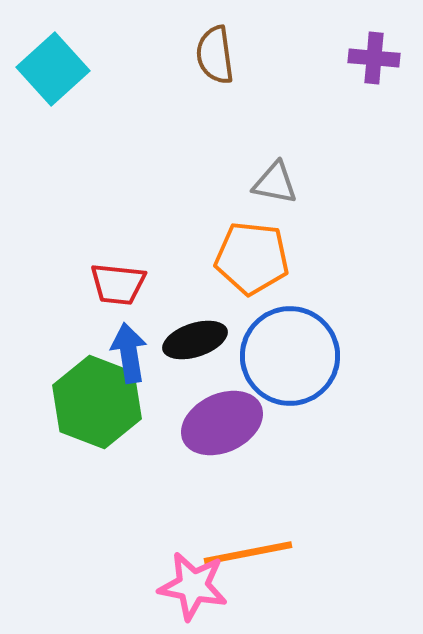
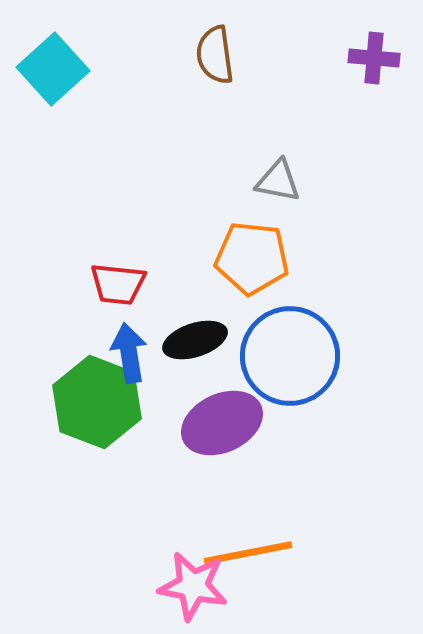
gray triangle: moved 3 px right, 2 px up
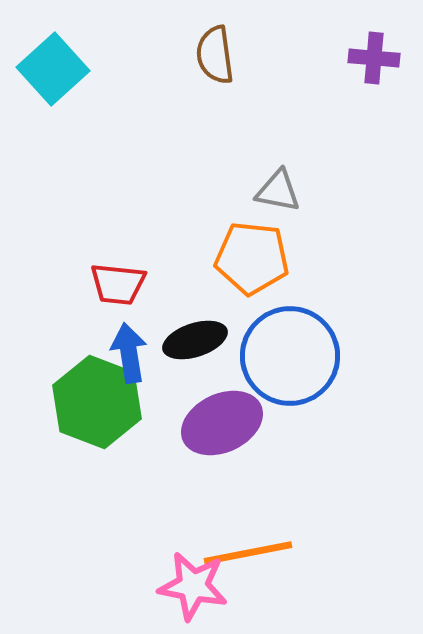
gray triangle: moved 10 px down
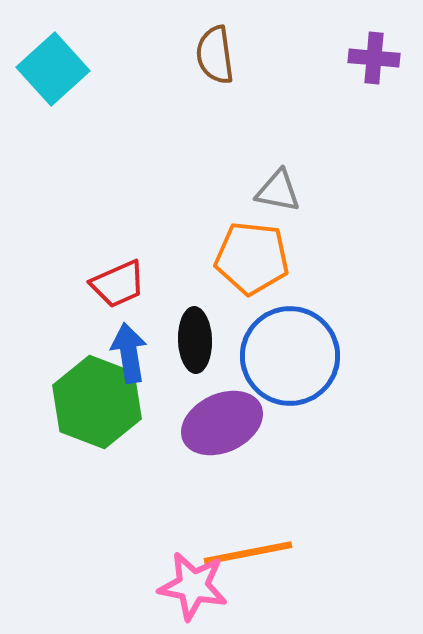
red trapezoid: rotated 30 degrees counterclockwise
black ellipse: rotated 74 degrees counterclockwise
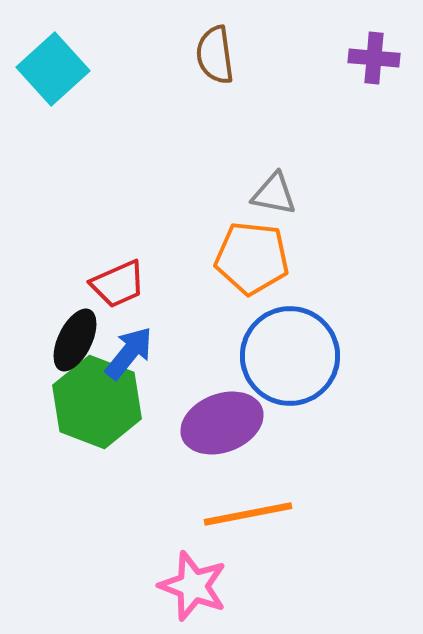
gray triangle: moved 4 px left, 3 px down
black ellipse: moved 120 px left; rotated 28 degrees clockwise
blue arrow: rotated 48 degrees clockwise
purple ellipse: rotated 4 degrees clockwise
orange line: moved 39 px up
pink star: rotated 10 degrees clockwise
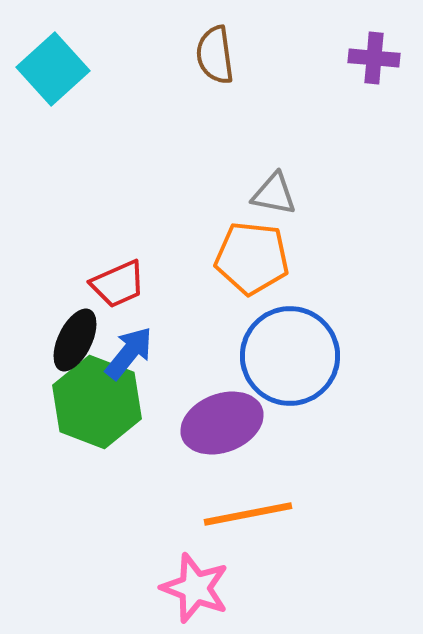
pink star: moved 2 px right, 2 px down
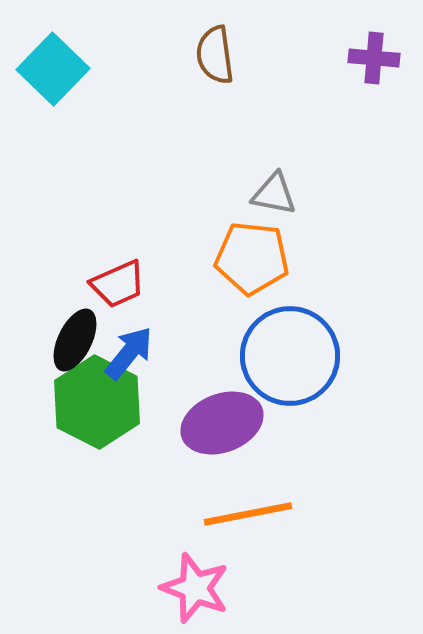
cyan square: rotated 4 degrees counterclockwise
green hexagon: rotated 6 degrees clockwise
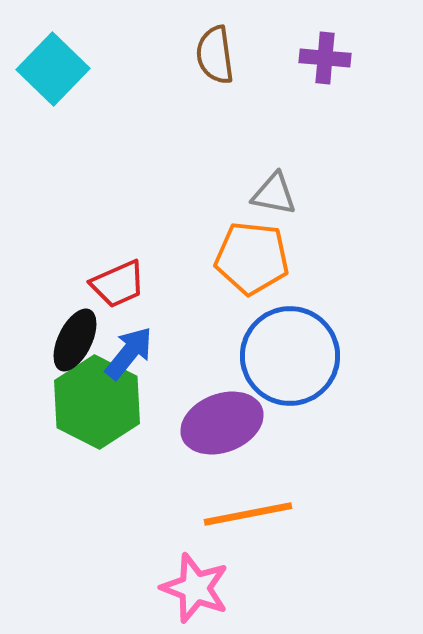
purple cross: moved 49 px left
